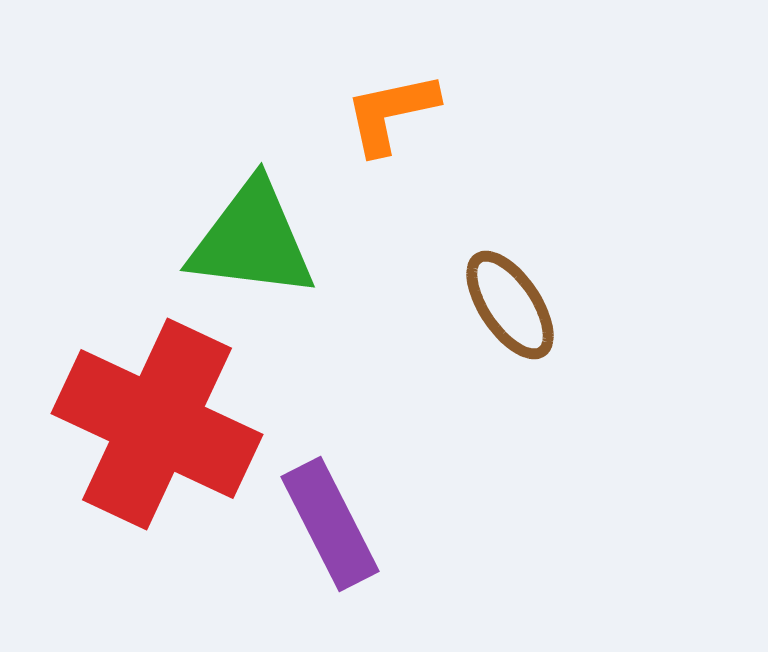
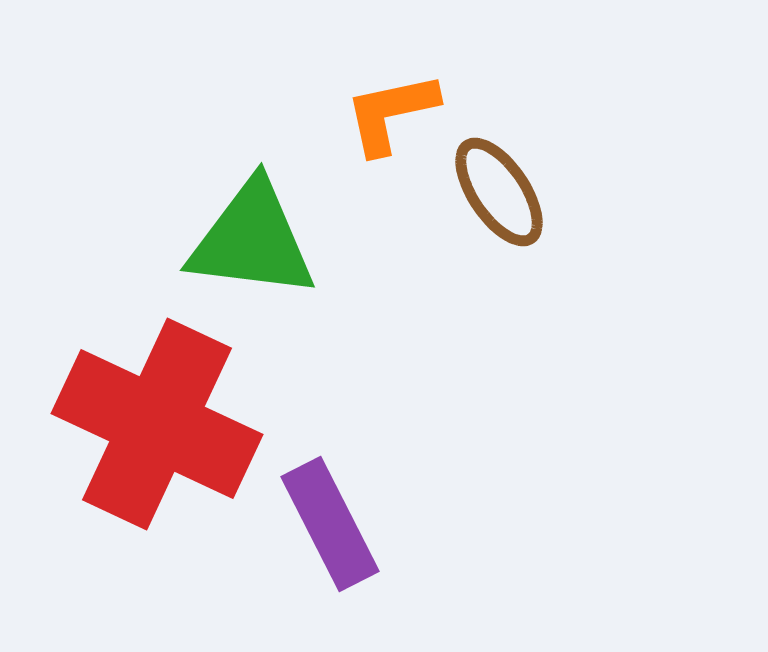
brown ellipse: moved 11 px left, 113 px up
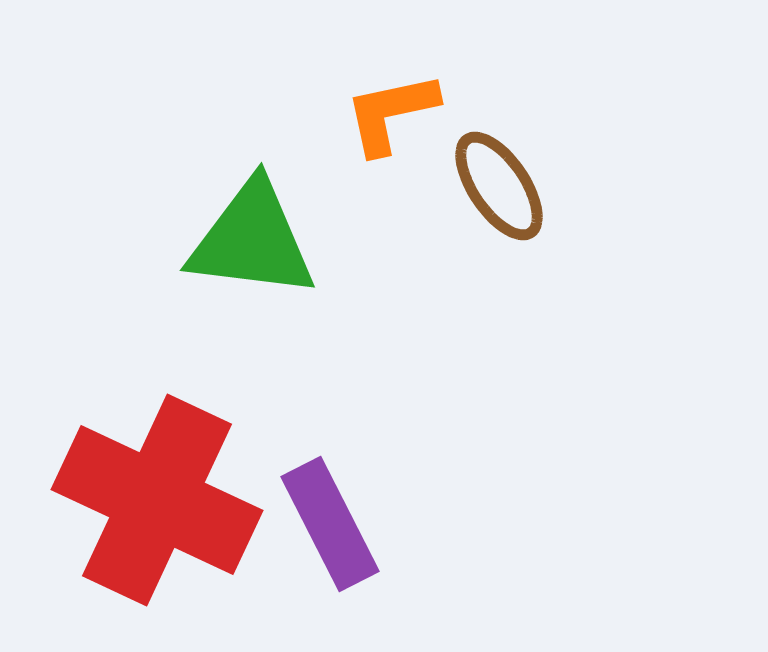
brown ellipse: moved 6 px up
red cross: moved 76 px down
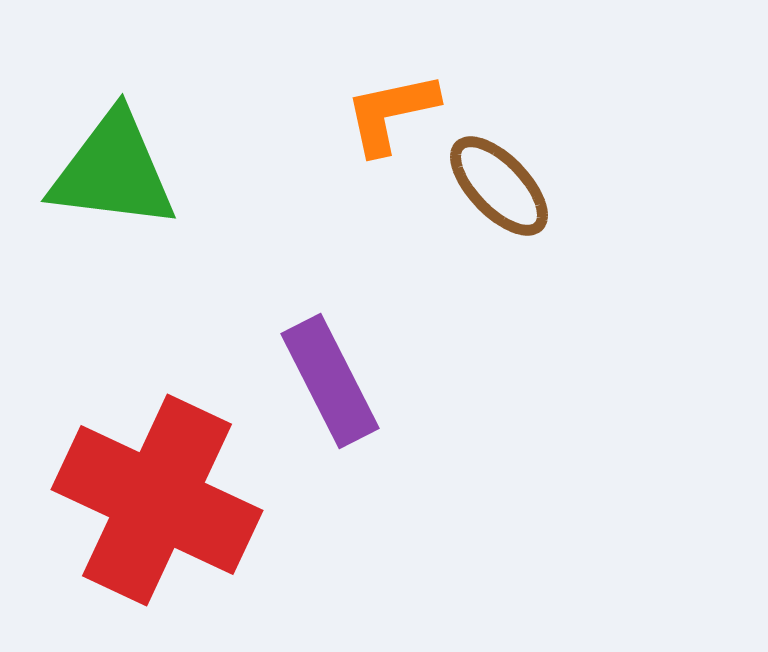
brown ellipse: rotated 10 degrees counterclockwise
green triangle: moved 139 px left, 69 px up
purple rectangle: moved 143 px up
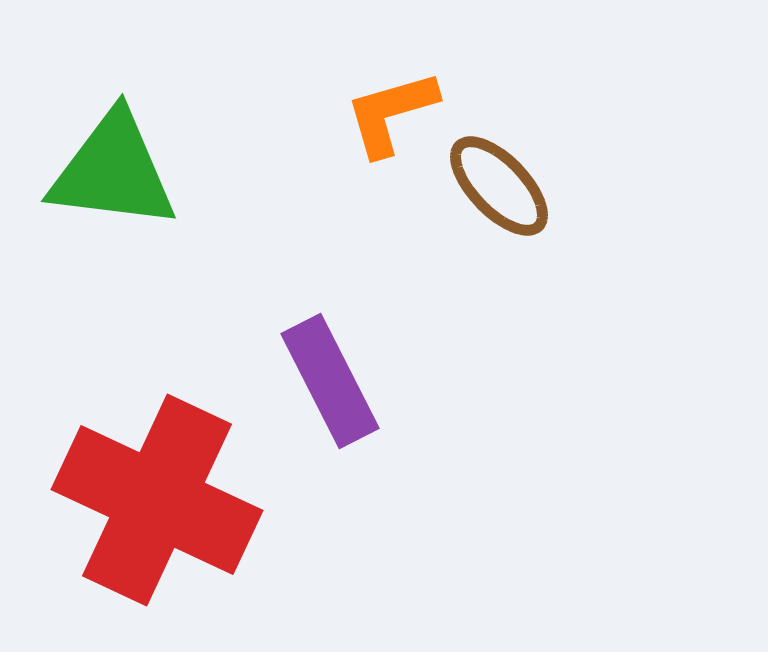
orange L-shape: rotated 4 degrees counterclockwise
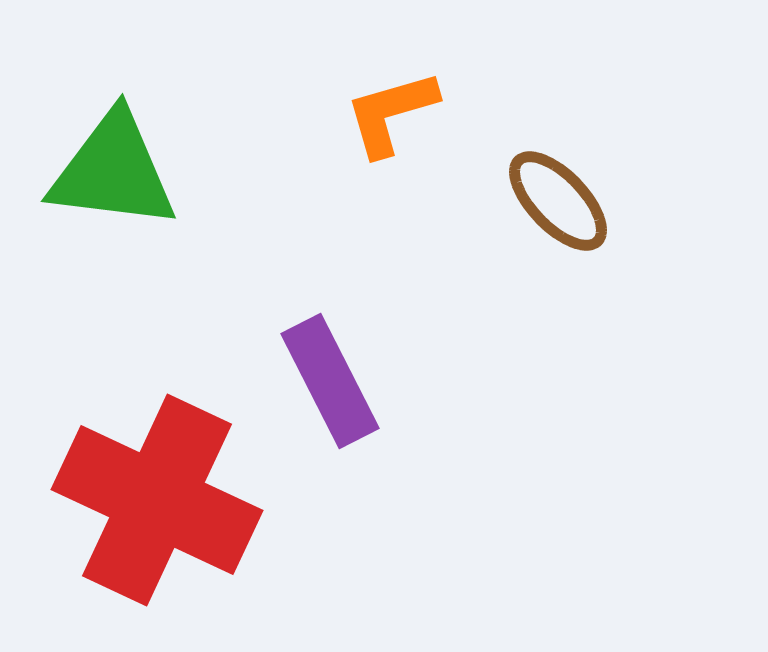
brown ellipse: moved 59 px right, 15 px down
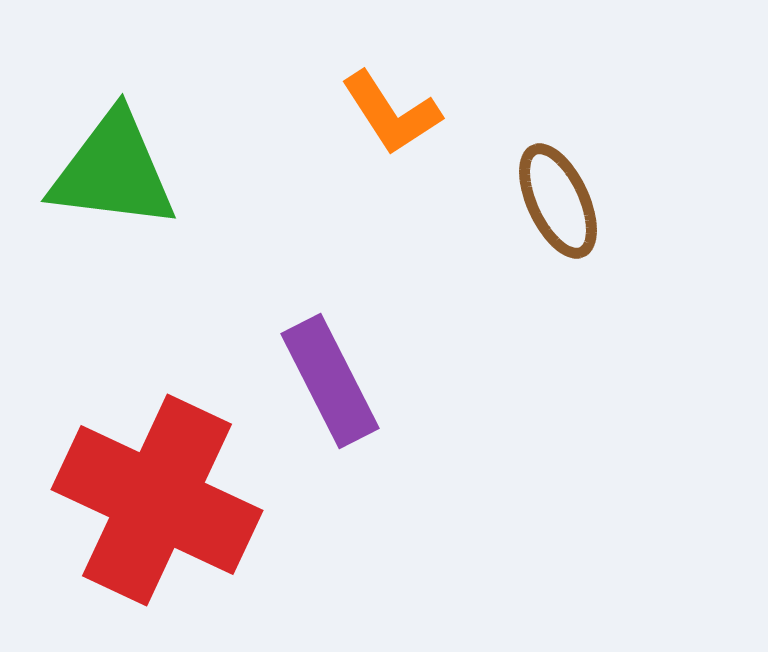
orange L-shape: rotated 107 degrees counterclockwise
brown ellipse: rotated 19 degrees clockwise
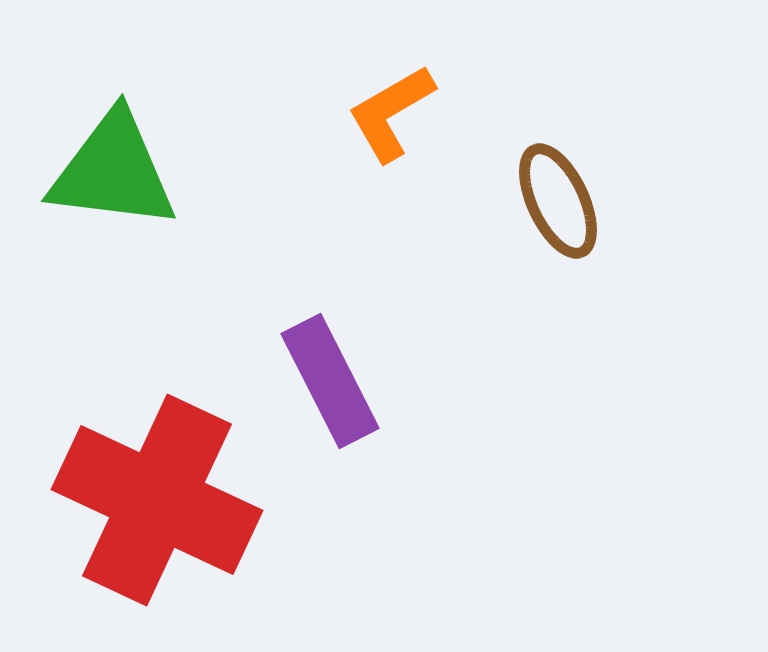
orange L-shape: rotated 93 degrees clockwise
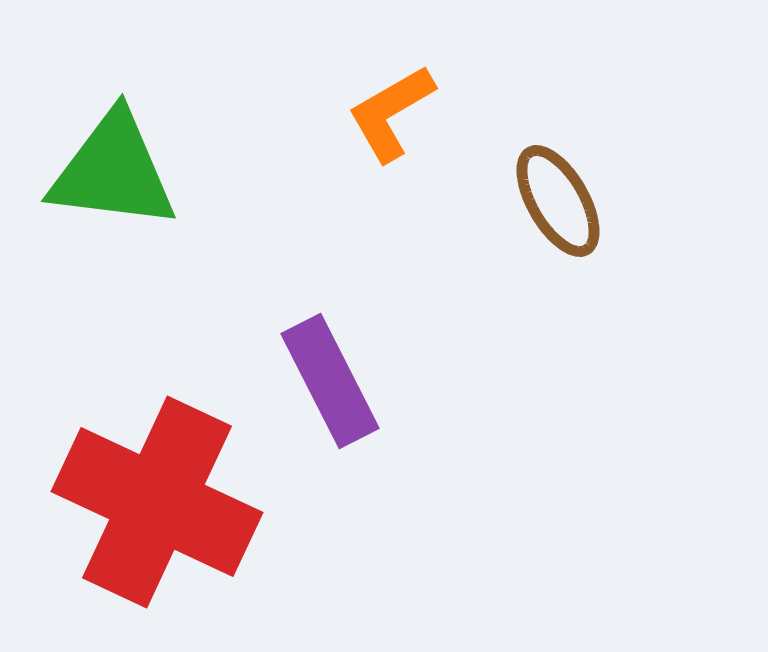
brown ellipse: rotated 5 degrees counterclockwise
red cross: moved 2 px down
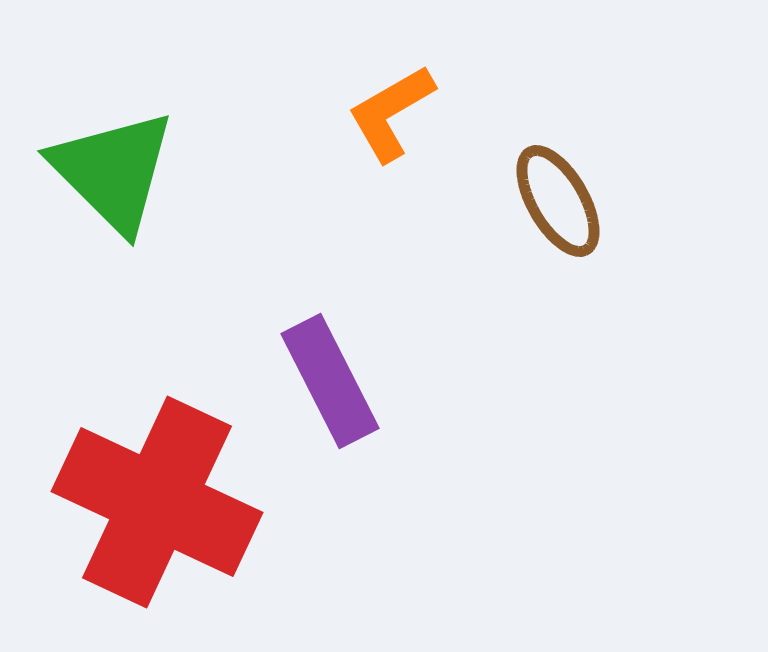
green triangle: rotated 38 degrees clockwise
